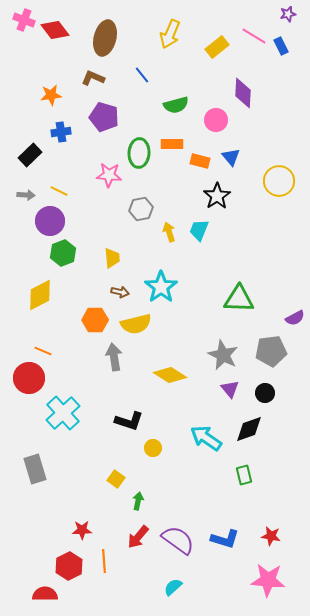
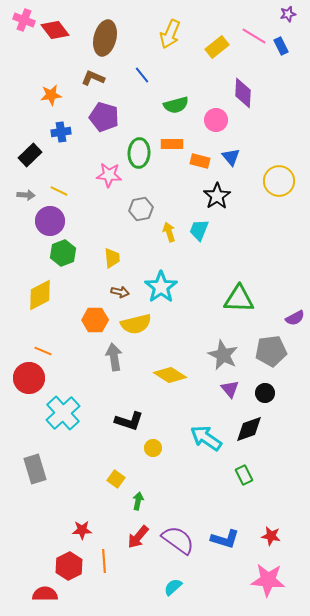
green rectangle at (244, 475): rotated 12 degrees counterclockwise
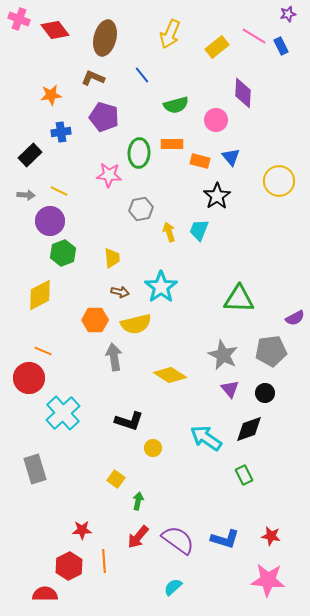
pink cross at (24, 20): moved 5 px left, 1 px up
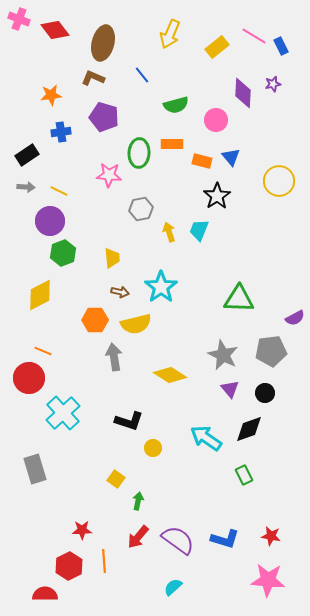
purple star at (288, 14): moved 15 px left, 70 px down
brown ellipse at (105, 38): moved 2 px left, 5 px down
black rectangle at (30, 155): moved 3 px left; rotated 10 degrees clockwise
orange rectangle at (200, 161): moved 2 px right
gray arrow at (26, 195): moved 8 px up
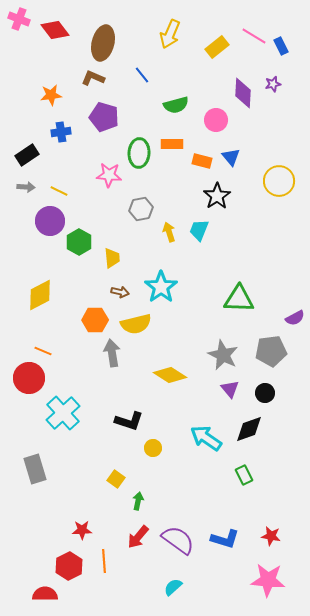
green hexagon at (63, 253): moved 16 px right, 11 px up; rotated 10 degrees counterclockwise
gray arrow at (114, 357): moved 2 px left, 4 px up
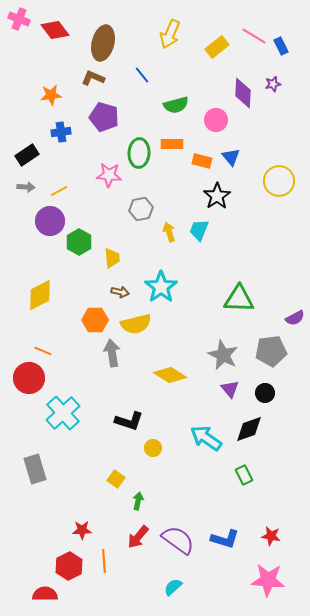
yellow line at (59, 191): rotated 54 degrees counterclockwise
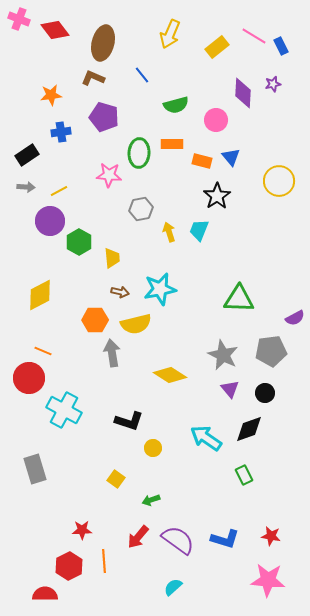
cyan star at (161, 287): moved 1 px left, 2 px down; rotated 24 degrees clockwise
cyan cross at (63, 413): moved 1 px right, 3 px up; rotated 20 degrees counterclockwise
green arrow at (138, 501): moved 13 px right, 1 px up; rotated 120 degrees counterclockwise
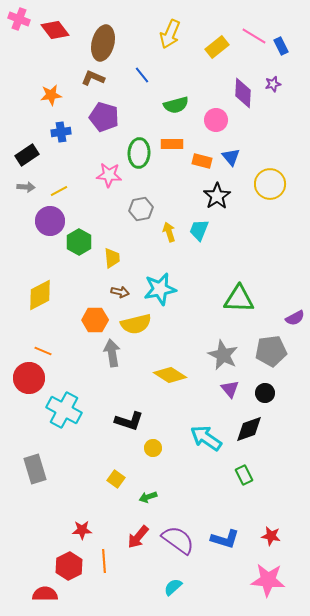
yellow circle at (279, 181): moved 9 px left, 3 px down
green arrow at (151, 500): moved 3 px left, 3 px up
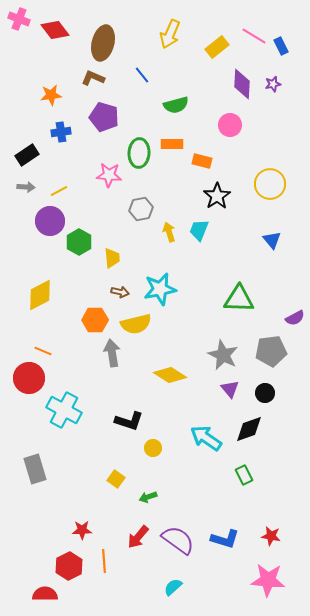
purple diamond at (243, 93): moved 1 px left, 9 px up
pink circle at (216, 120): moved 14 px right, 5 px down
blue triangle at (231, 157): moved 41 px right, 83 px down
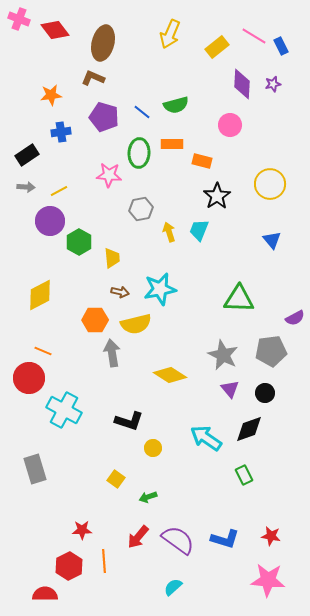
blue line at (142, 75): moved 37 px down; rotated 12 degrees counterclockwise
